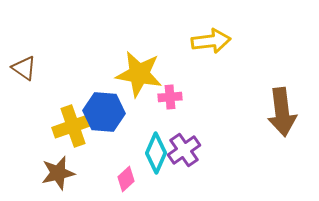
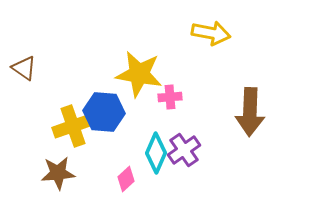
yellow arrow: moved 8 px up; rotated 18 degrees clockwise
brown arrow: moved 32 px left; rotated 9 degrees clockwise
brown star: rotated 8 degrees clockwise
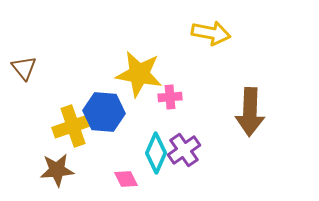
brown triangle: rotated 16 degrees clockwise
brown star: moved 1 px left, 3 px up
pink diamond: rotated 75 degrees counterclockwise
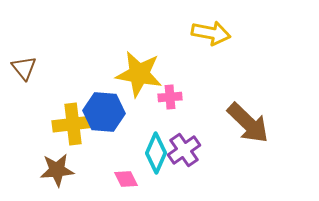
brown arrow: moved 2 px left, 11 px down; rotated 48 degrees counterclockwise
yellow cross: moved 2 px up; rotated 12 degrees clockwise
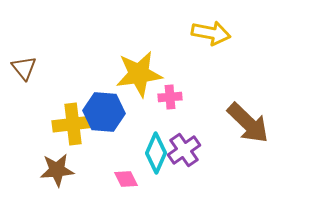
yellow star: rotated 18 degrees counterclockwise
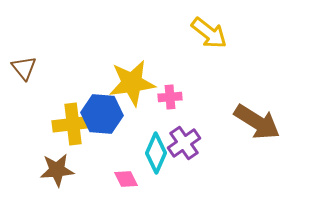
yellow arrow: moved 2 px left; rotated 27 degrees clockwise
yellow star: moved 7 px left, 9 px down
blue hexagon: moved 2 px left, 2 px down
brown arrow: moved 9 px right, 1 px up; rotated 12 degrees counterclockwise
purple cross: moved 7 px up
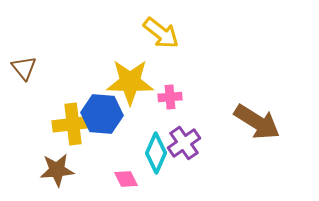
yellow arrow: moved 48 px left
yellow star: moved 2 px left, 1 px up; rotated 9 degrees clockwise
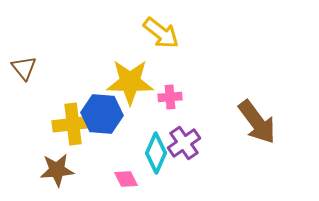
brown arrow: rotated 21 degrees clockwise
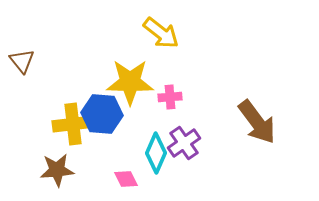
brown triangle: moved 2 px left, 7 px up
